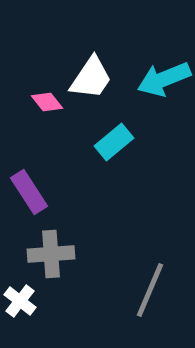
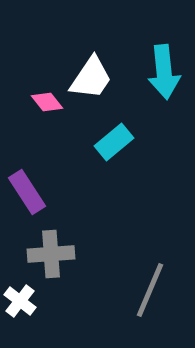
cyan arrow: moved 7 px up; rotated 74 degrees counterclockwise
purple rectangle: moved 2 px left
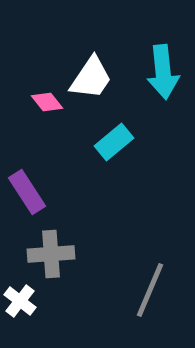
cyan arrow: moved 1 px left
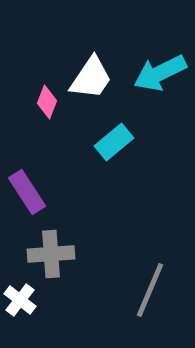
cyan arrow: moved 3 px left, 1 px down; rotated 70 degrees clockwise
pink diamond: rotated 60 degrees clockwise
white cross: moved 1 px up
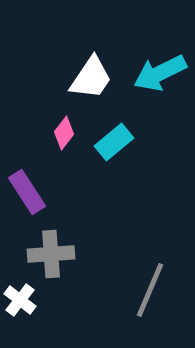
pink diamond: moved 17 px right, 31 px down; rotated 16 degrees clockwise
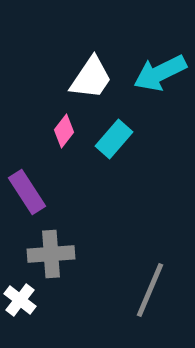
pink diamond: moved 2 px up
cyan rectangle: moved 3 px up; rotated 9 degrees counterclockwise
